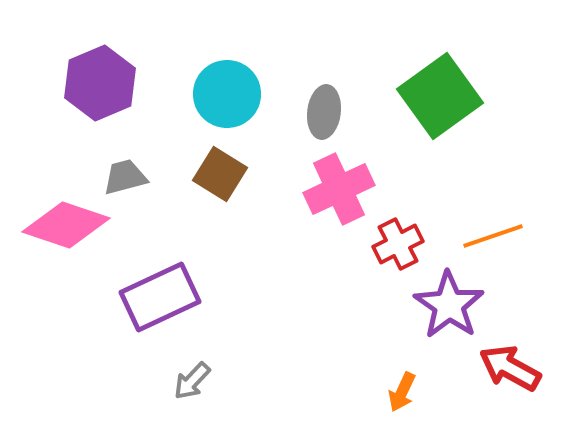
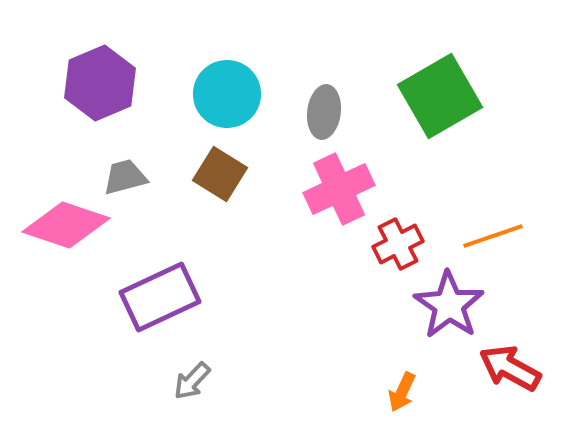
green square: rotated 6 degrees clockwise
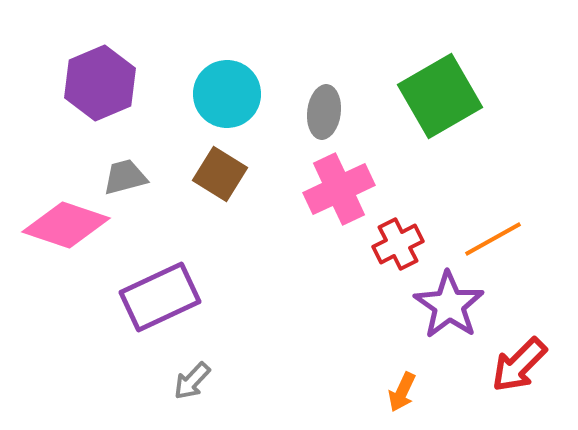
orange line: moved 3 px down; rotated 10 degrees counterclockwise
red arrow: moved 9 px right, 3 px up; rotated 74 degrees counterclockwise
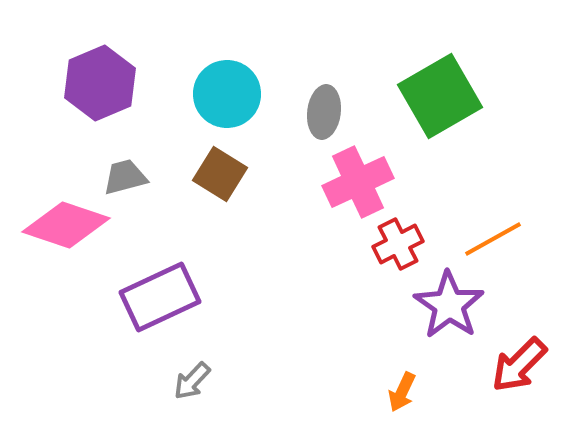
pink cross: moved 19 px right, 7 px up
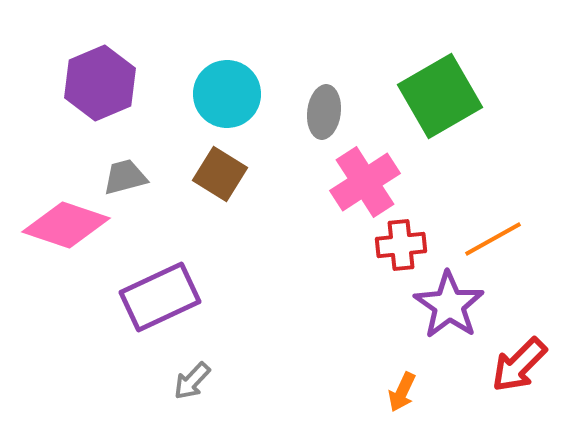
pink cross: moved 7 px right; rotated 8 degrees counterclockwise
red cross: moved 3 px right, 1 px down; rotated 21 degrees clockwise
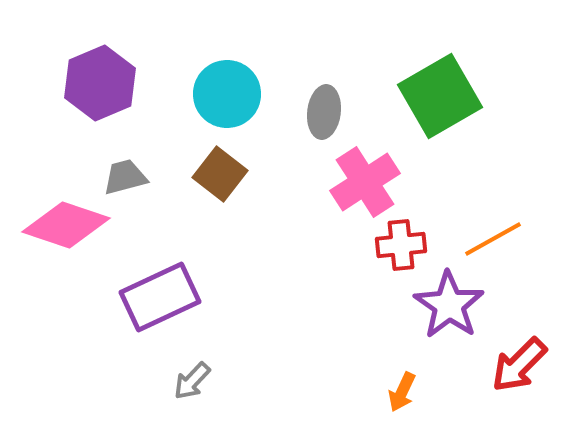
brown square: rotated 6 degrees clockwise
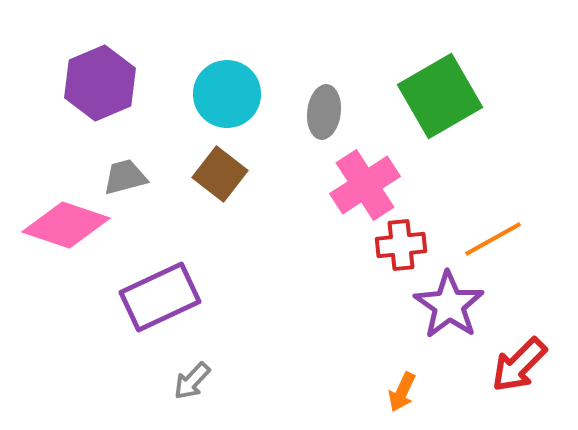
pink cross: moved 3 px down
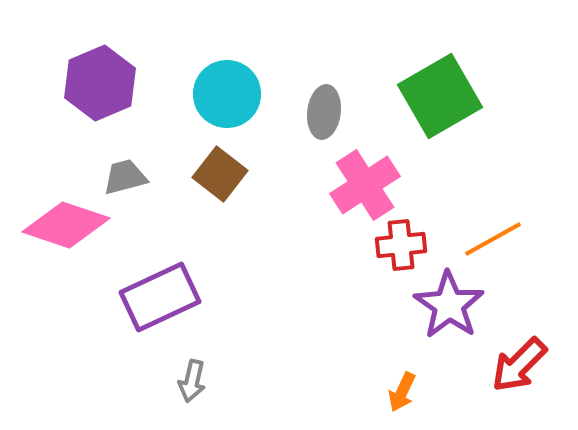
gray arrow: rotated 30 degrees counterclockwise
